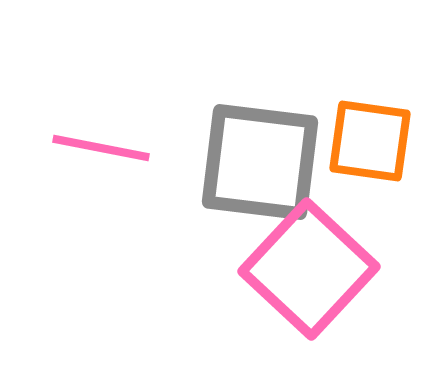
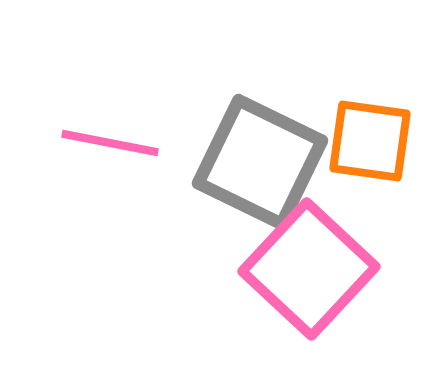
pink line: moved 9 px right, 5 px up
gray square: rotated 19 degrees clockwise
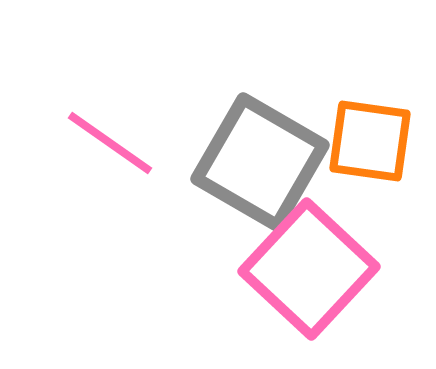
pink line: rotated 24 degrees clockwise
gray square: rotated 4 degrees clockwise
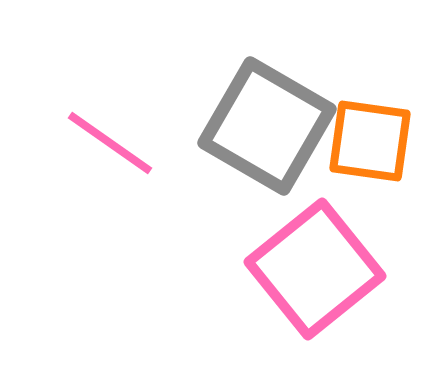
gray square: moved 7 px right, 36 px up
pink square: moved 6 px right; rotated 8 degrees clockwise
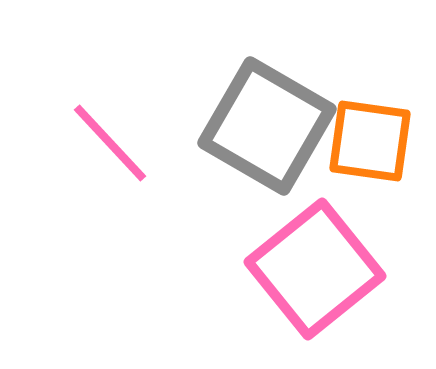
pink line: rotated 12 degrees clockwise
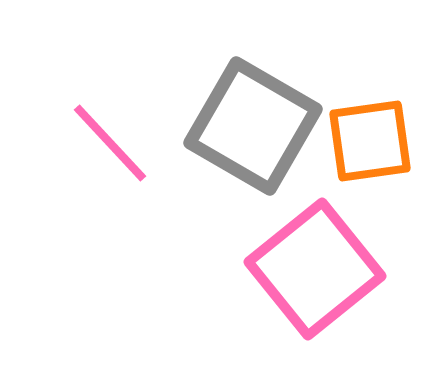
gray square: moved 14 px left
orange square: rotated 16 degrees counterclockwise
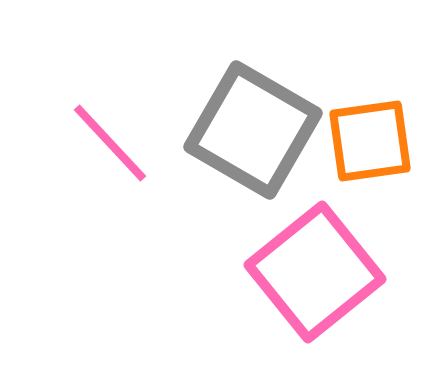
gray square: moved 4 px down
pink square: moved 3 px down
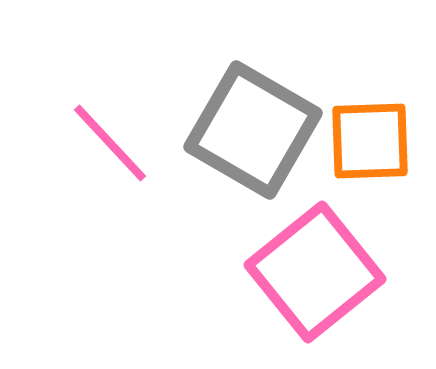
orange square: rotated 6 degrees clockwise
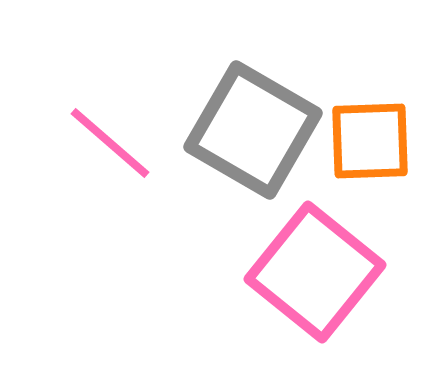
pink line: rotated 6 degrees counterclockwise
pink square: rotated 12 degrees counterclockwise
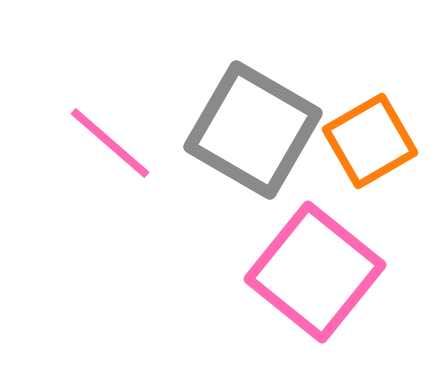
orange square: rotated 28 degrees counterclockwise
